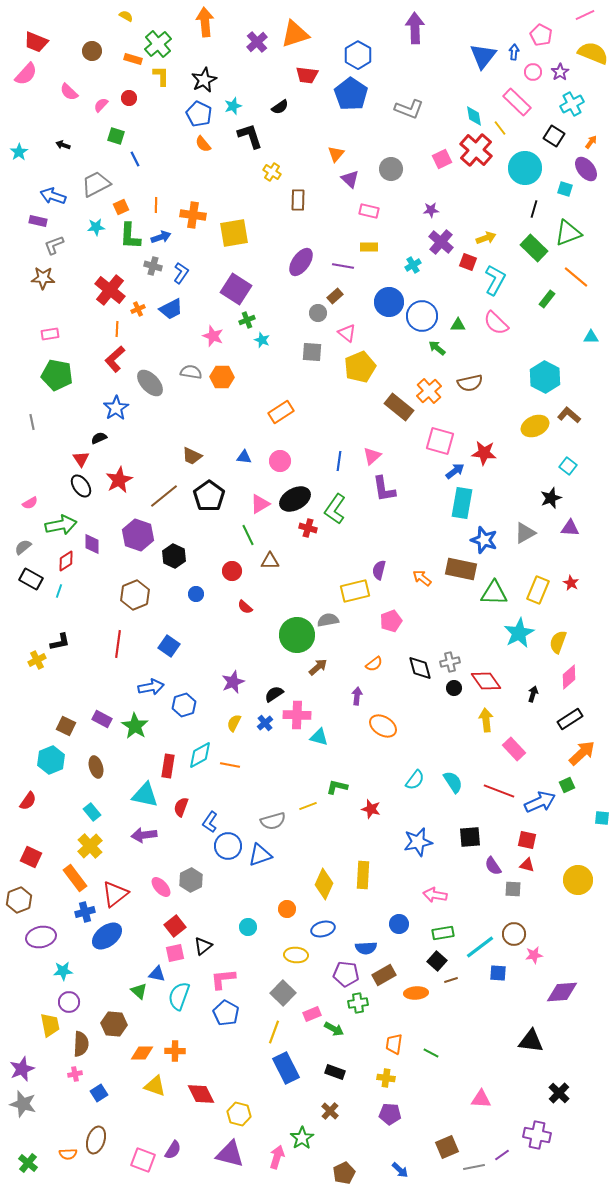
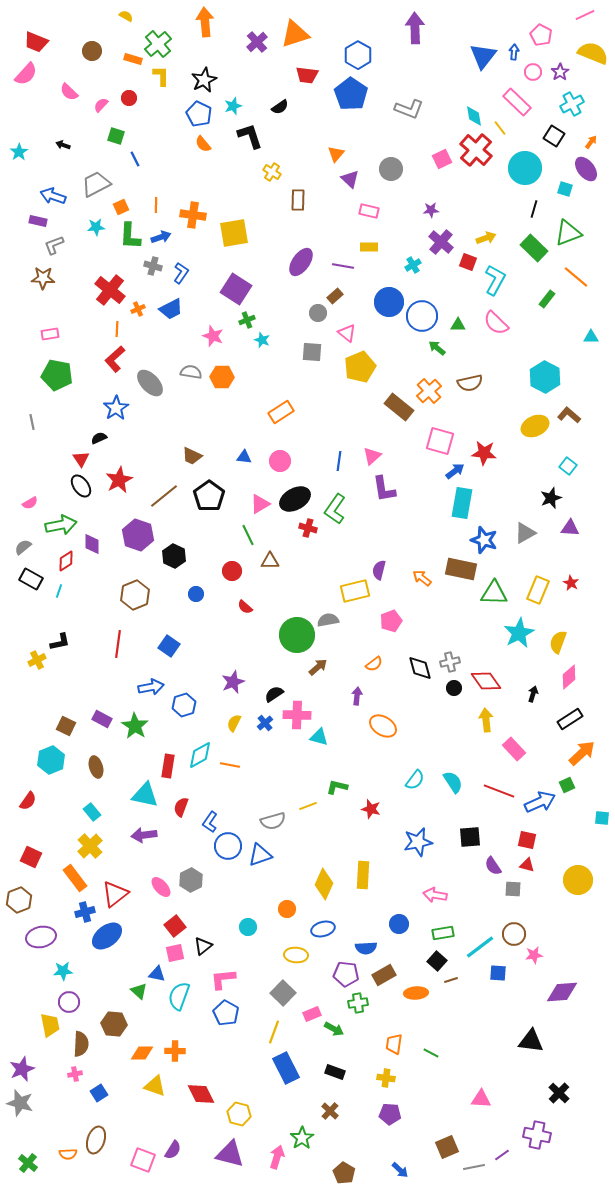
gray star at (23, 1104): moved 3 px left, 1 px up
brown pentagon at (344, 1173): rotated 15 degrees counterclockwise
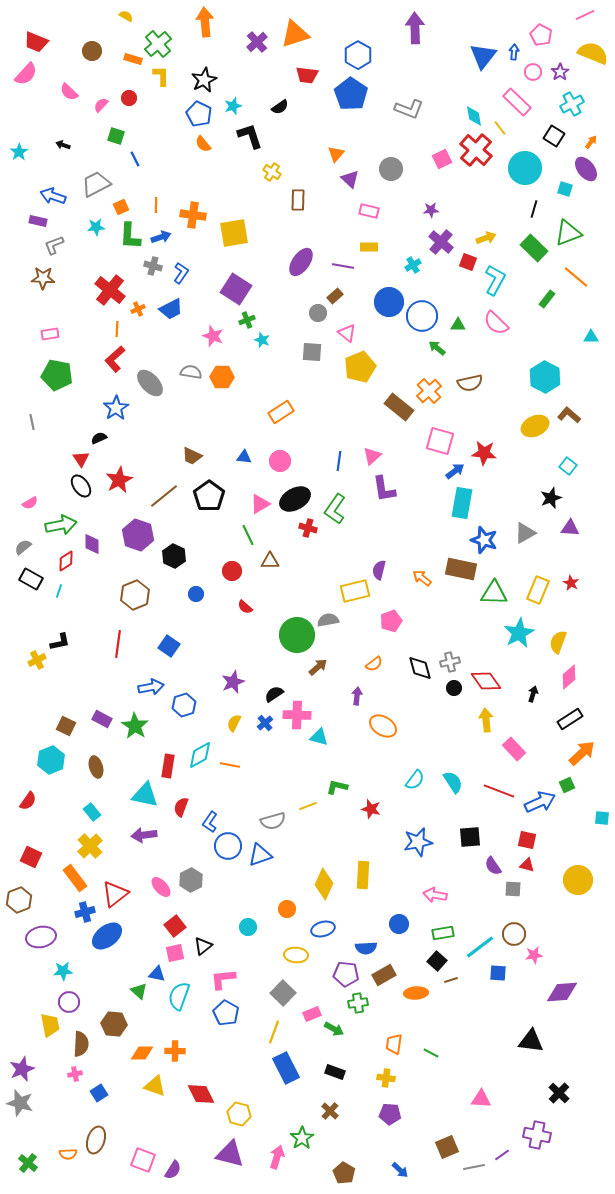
purple semicircle at (173, 1150): moved 20 px down
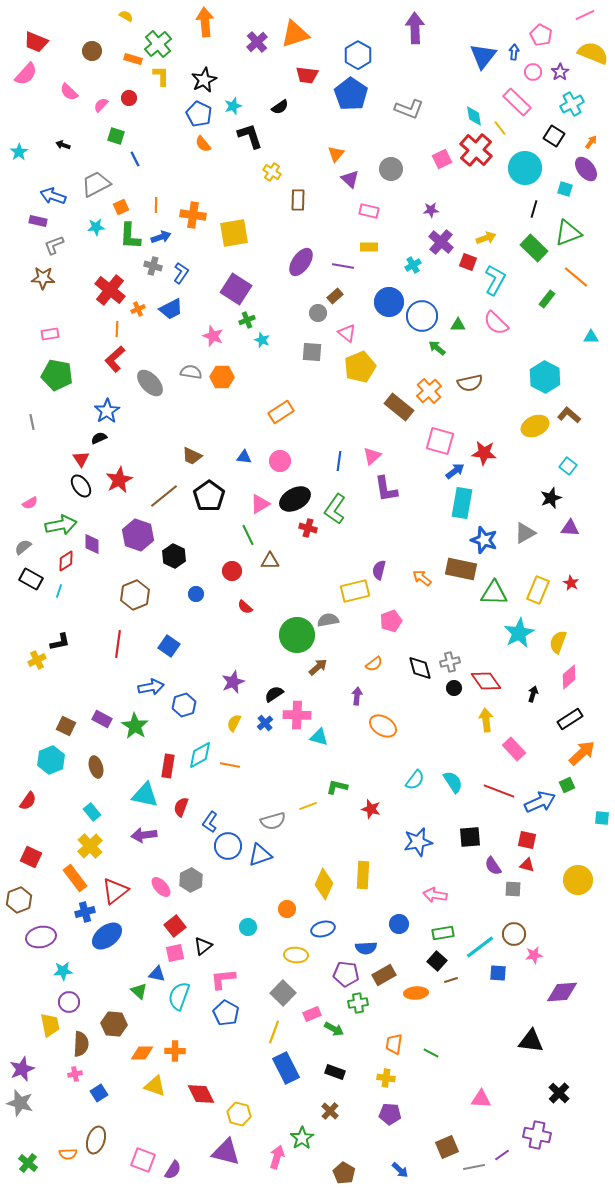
blue star at (116, 408): moved 9 px left, 3 px down
purple L-shape at (384, 489): moved 2 px right
red triangle at (115, 894): moved 3 px up
purple triangle at (230, 1154): moved 4 px left, 2 px up
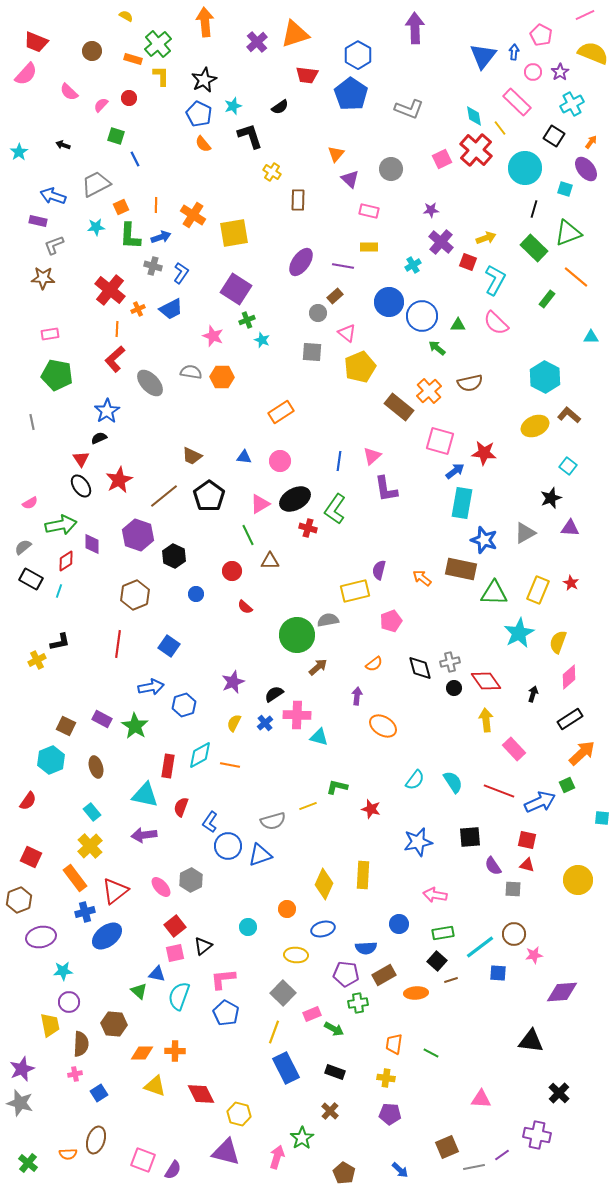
orange cross at (193, 215): rotated 25 degrees clockwise
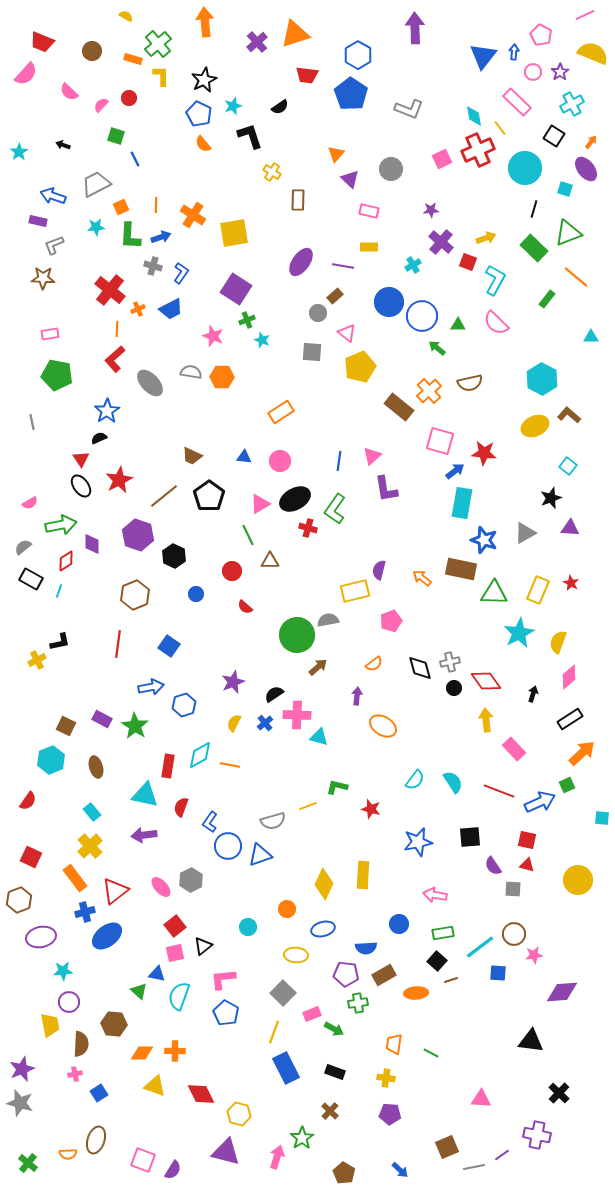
red trapezoid at (36, 42): moved 6 px right
red cross at (476, 150): moved 2 px right; rotated 24 degrees clockwise
cyan hexagon at (545, 377): moved 3 px left, 2 px down
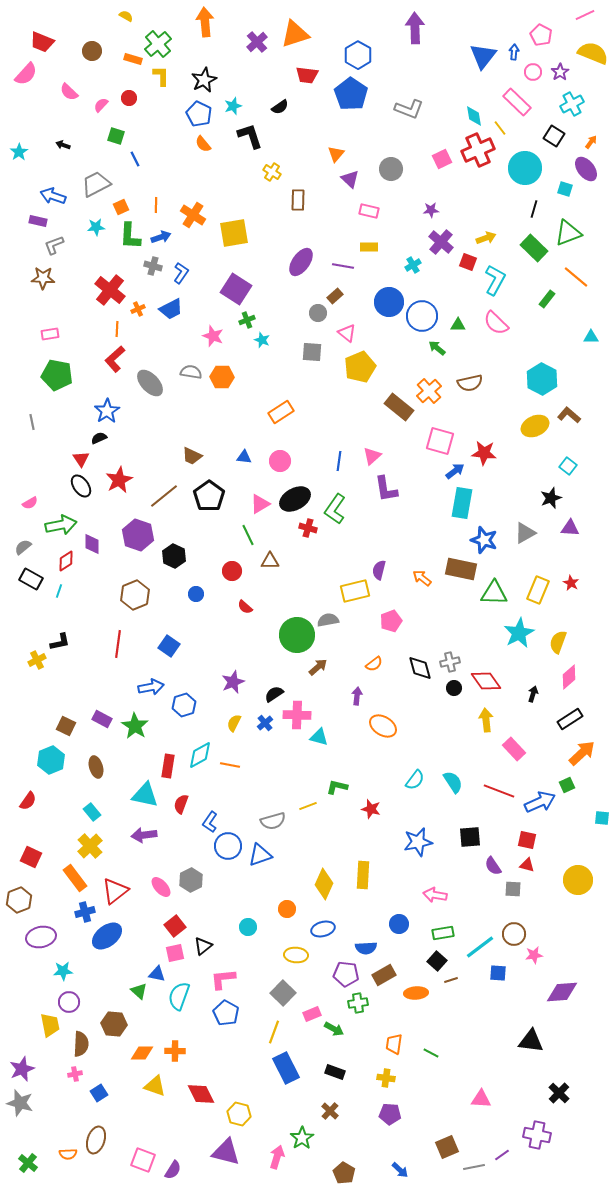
red semicircle at (181, 807): moved 3 px up
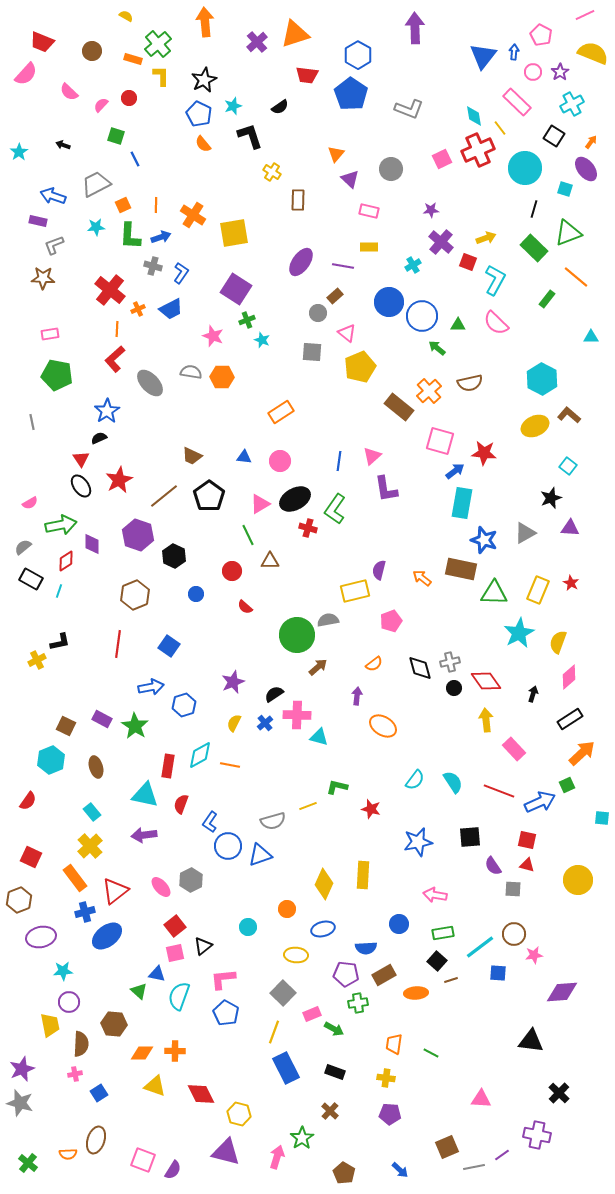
orange square at (121, 207): moved 2 px right, 2 px up
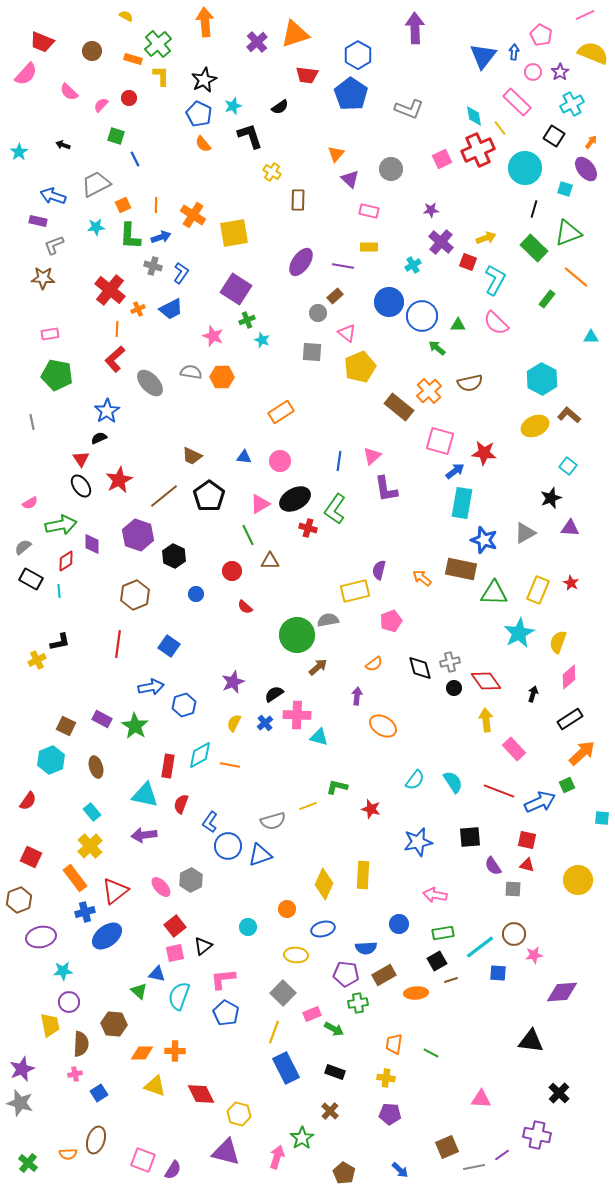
cyan line at (59, 591): rotated 24 degrees counterclockwise
black square at (437, 961): rotated 18 degrees clockwise
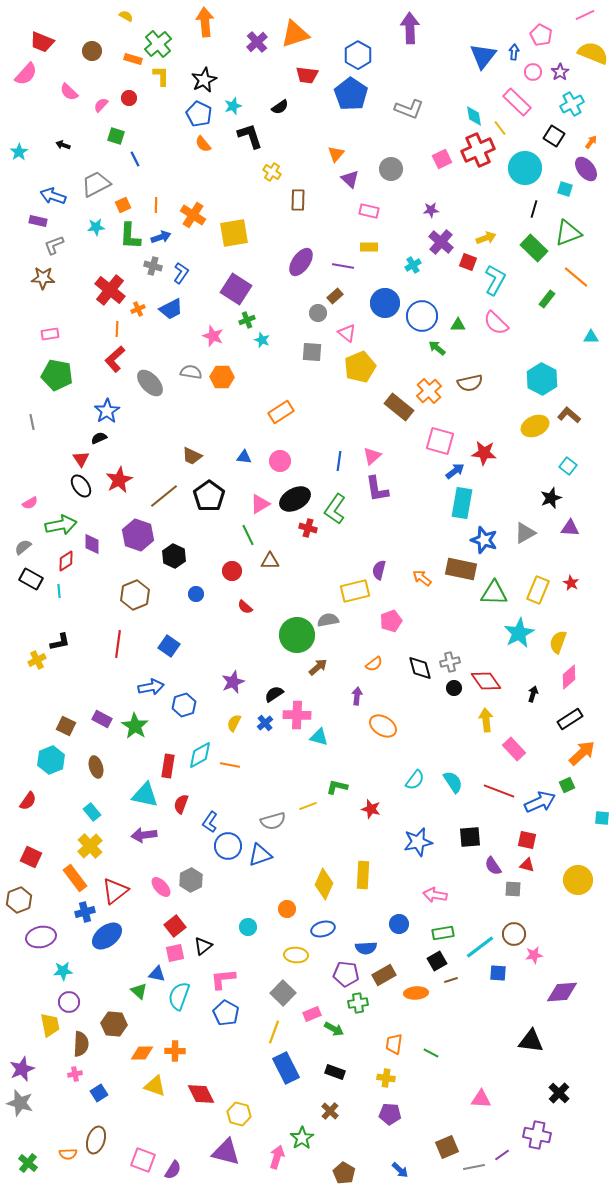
purple arrow at (415, 28): moved 5 px left
blue circle at (389, 302): moved 4 px left, 1 px down
purple L-shape at (386, 489): moved 9 px left
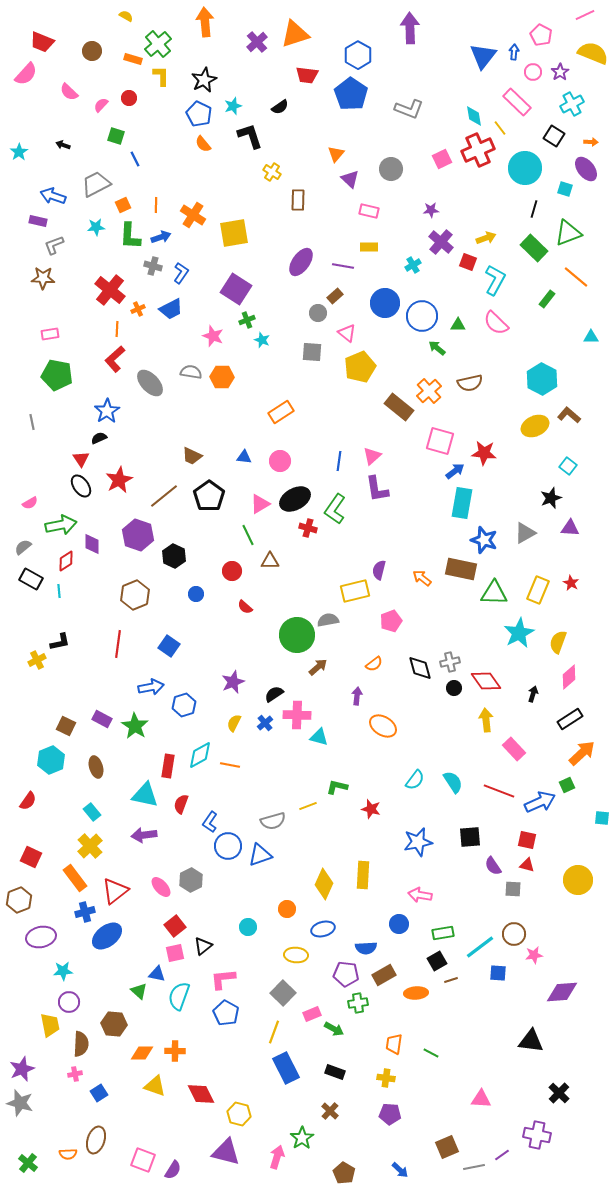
orange arrow at (591, 142): rotated 56 degrees clockwise
pink arrow at (435, 895): moved 15 px left
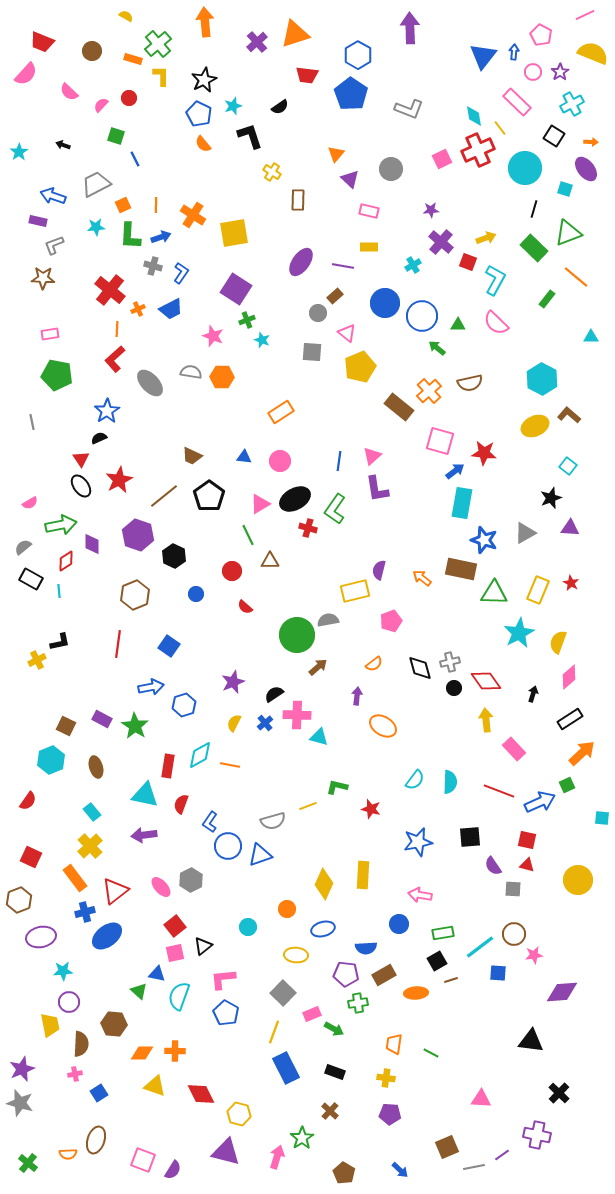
cyan semicircle at (453, 782): moved 3 px left; rotated 35 degrees clockwise
